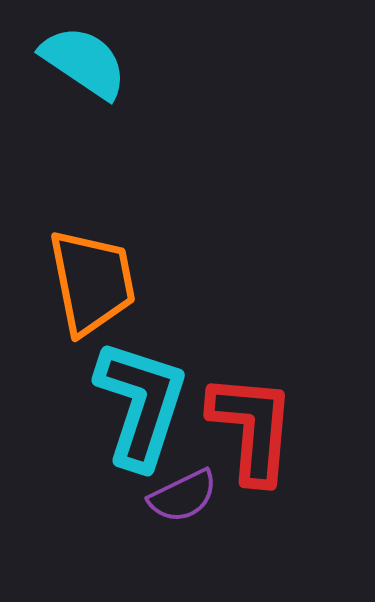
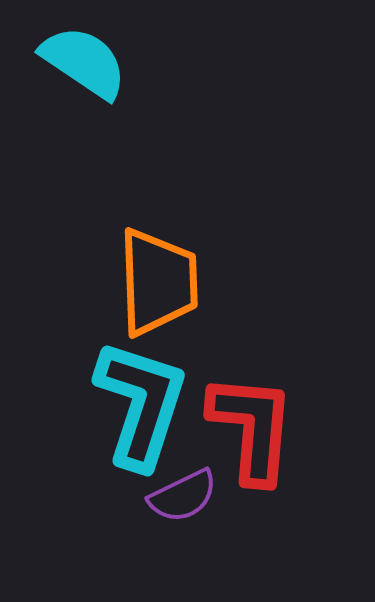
orange trapezoid: moved 66 px right; rotated 9 degrees clockwise
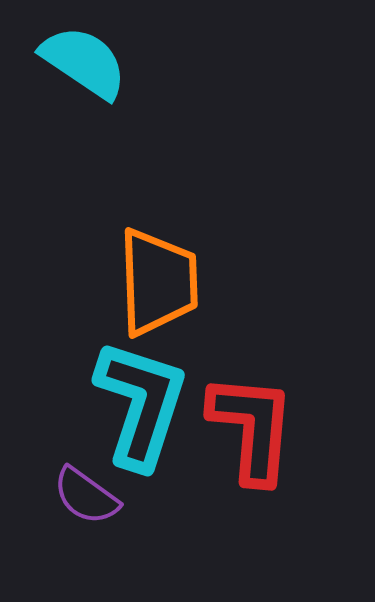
purple semicircle: moved 97 px left; rotated 62 degrees clockwise
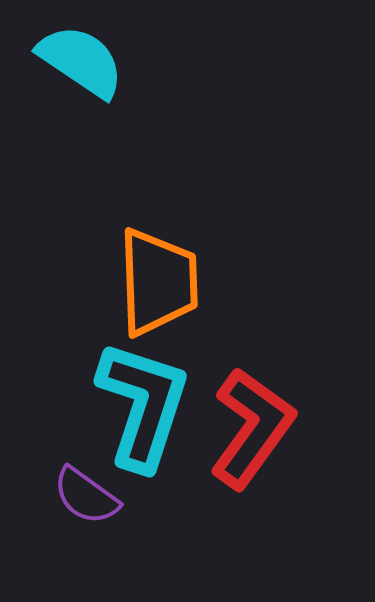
cyan semicircle: moved 3 px left, 1 px up
cyan L-shape: moved 2 px right, 1 px down
red L-shape: rotated 31 degrees clockwise
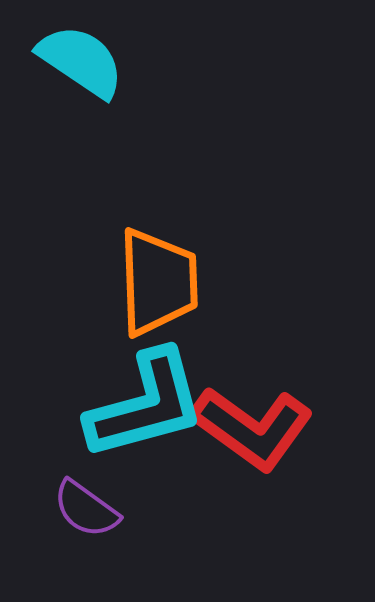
cyan L-shape: moved 3 px right; rotated 57 degrees clockwise
red L-shape: rotated 90 degrees clockwise
purple semicircle: moved 13 px down
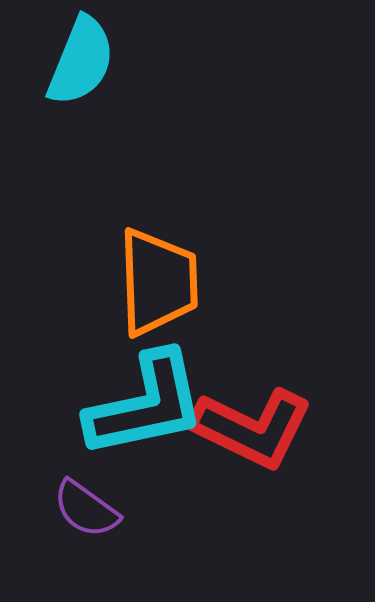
cyan semicircle: rotated 78 degrees clockwise
cyan L-shape: rotated 3 degrees clockwise
red L-shape: rotated 10 degrees counterclockwise
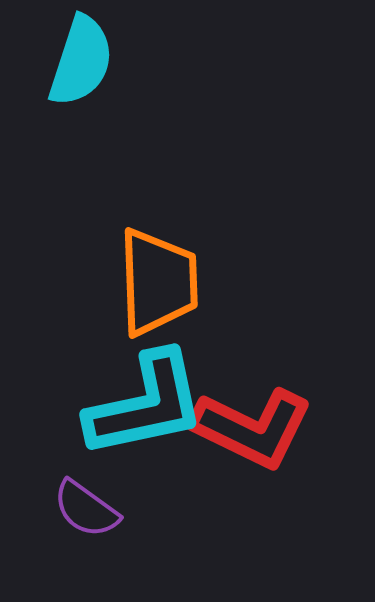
cyan semicircle: rotated 4 degrees counterclockwise
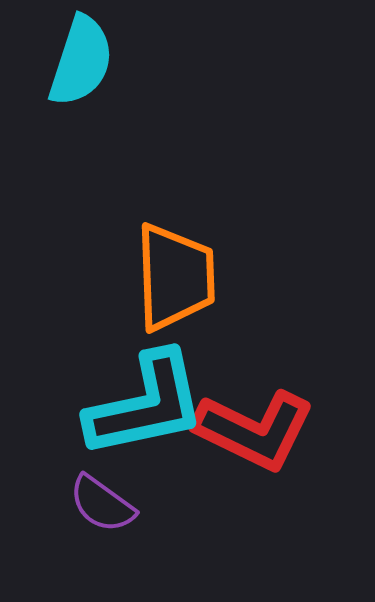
orange trapezoid: moved 17 px right, 5 px up
red L-shape: moved 2 px right, 2 px down
purple semicircle: moved 16 px right, 5 px up
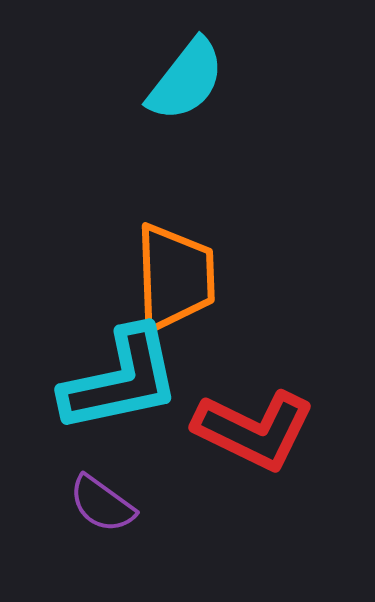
cyan semicircle: moved 105 px right, 19 px down; rotated 20 degrees clockwise
cyan L-shape: moved 25 px left, 25 px up
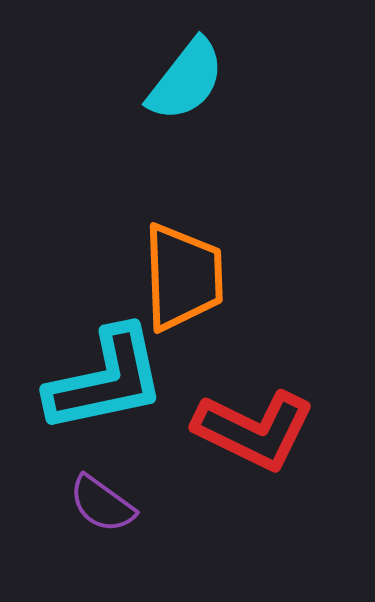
orange trapezoid: moved 8 px right
cyan L-shape: moved 15 px left
